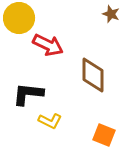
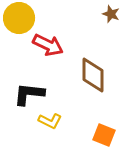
black L-shape: moved 1 px right
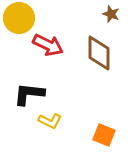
brown diamond: moved 6 px right, 22 px up
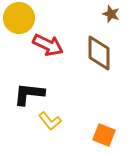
yellow L-shape: rotated 25 degrees clockwise
